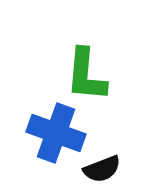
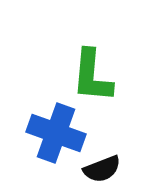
green L-shape: moved 6 px right, 1 px down
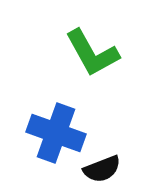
green L-shape: moved 23 px up; rotated 34 degrees counterclockwise
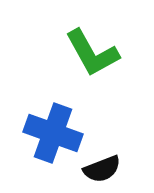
blue cross: moved 3 px left
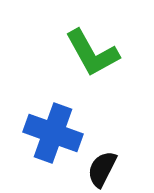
black semicircle: rotated 138 degrees clockwise
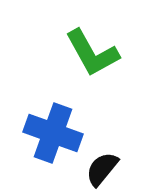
black semicircle: rotated 12 degrees clockwise
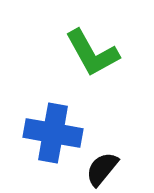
blue cross: rotated 10 degrees counterclockwise
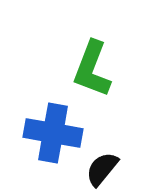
green L-shape: moved 16 px down; rotated 50 degrees clockwise
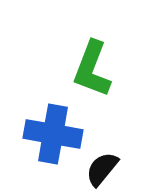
blue cross: moved 1 px down
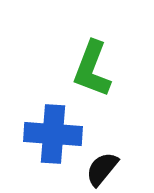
blue cross: rotated 6 degrees counterclockwise
